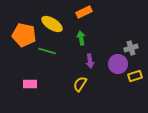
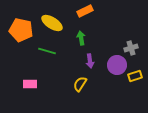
orange rectangle: moved 1 px right, 1 px up
yellow ellipse: moved 1 px up
orange pentagon: moved 3 px left, 5 px up
purple circle: moved 1 px left, 1 px down
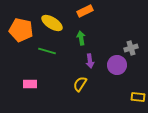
yellow rectangle: moved 3 px right, 21 px down; rotated 24 degrees clockwise
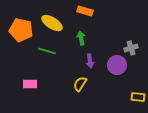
orange rectangle: rotated 42 degrees clockwise
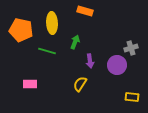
yellow ellipse: rotated 55 degrees clockwise
green arrow: moved 6 px left, 4 px down; rotated 32 degrees clockwise
yellow rectangle: moved 6 px left
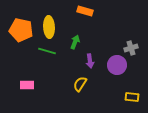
yellow ellipse: moved 3 px left, 4 px down
pink rectangle: moved 3 px left, 1 px down
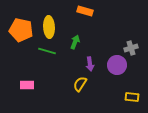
purple arrow: moved 3 px down
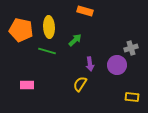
green arrow: moved 2 px up; rotated 24 degrees clockwise
